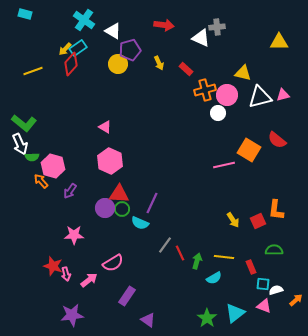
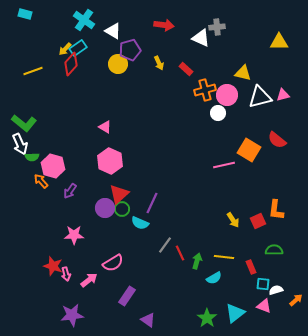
red triangle at (119, 194): rotated 45 degrees counterclockwise
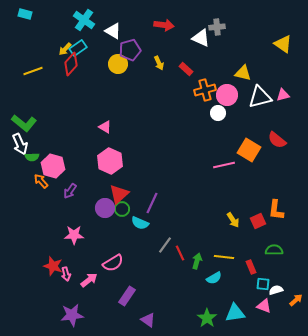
yellow triangle at (279, 42): moved 4 px right, 2 px down; rotated 36 degrees clockwise
cyan triangle at (235, 313): rotated 30 degrees clockwise
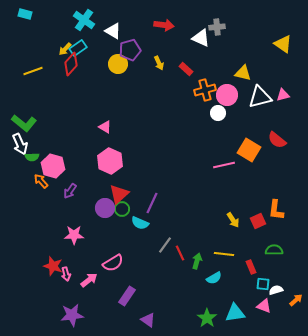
yellow line at (224, 257): moved 3 px up
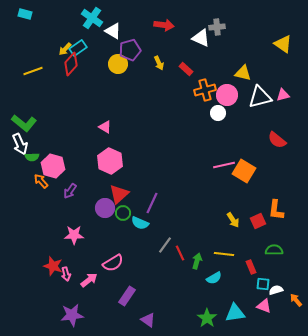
cyan cross at (84, 20): moved 8 px right, 2 px up
orange square at (249, 150): moved 5 px left, 21 px down
green circle at (122, 209): moved 1 px right, 4 px down
orange arrow at (296, 300): rotated 88 degrees counterclockwise
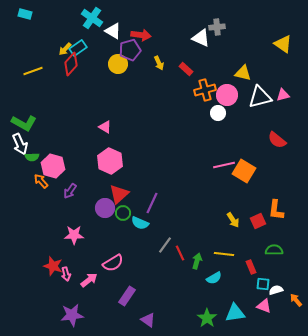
red arrow at (164, 25): moved 23 px left, 10 px down
green L-shape at (24, 123): rotated 10 degrees counterclockwise
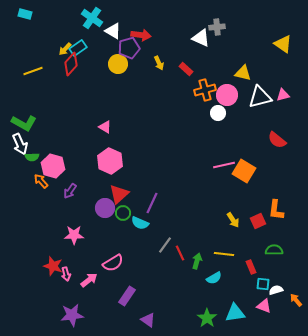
purple pentagon at (130, 50): moved 1 px left, 2 px up
